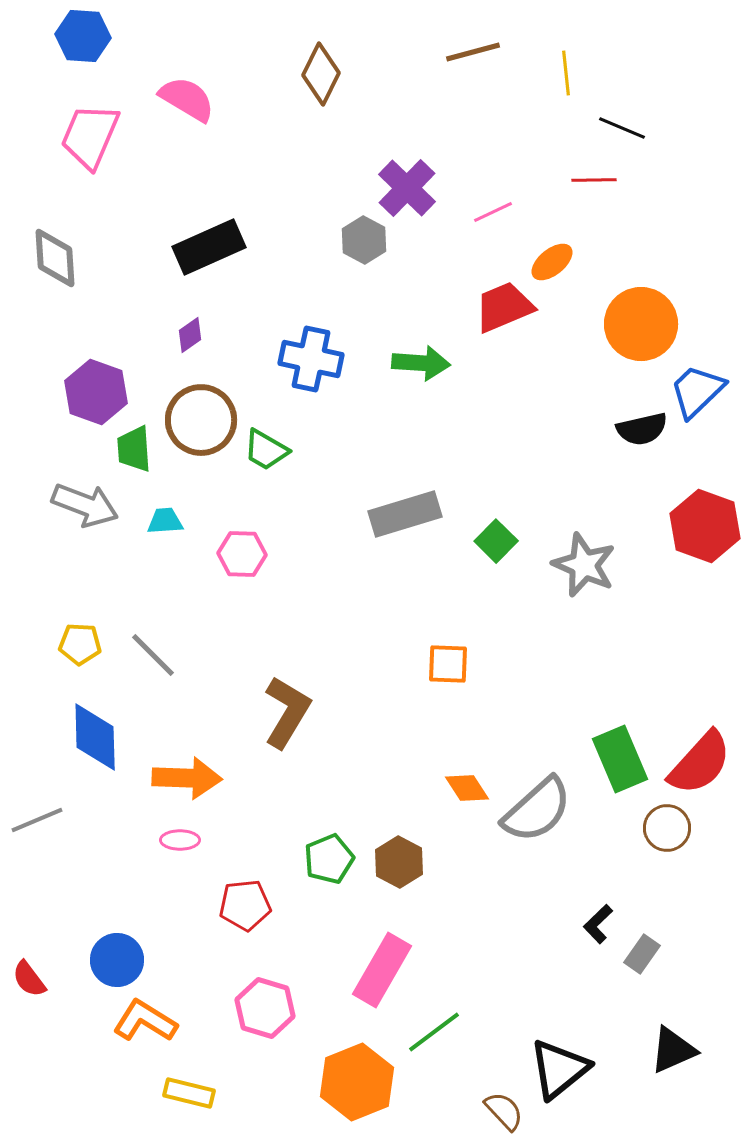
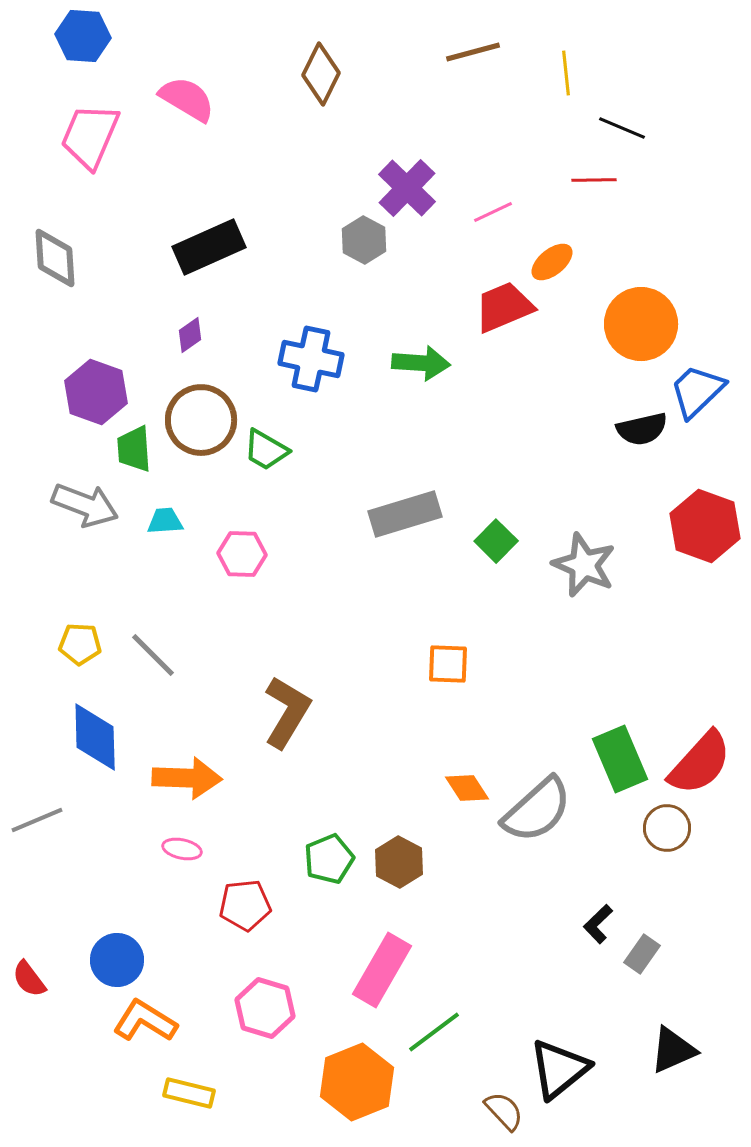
pink ellipse at (180, 840): moved 2 px right, 9 px down; rotated 12 degrees clockwise
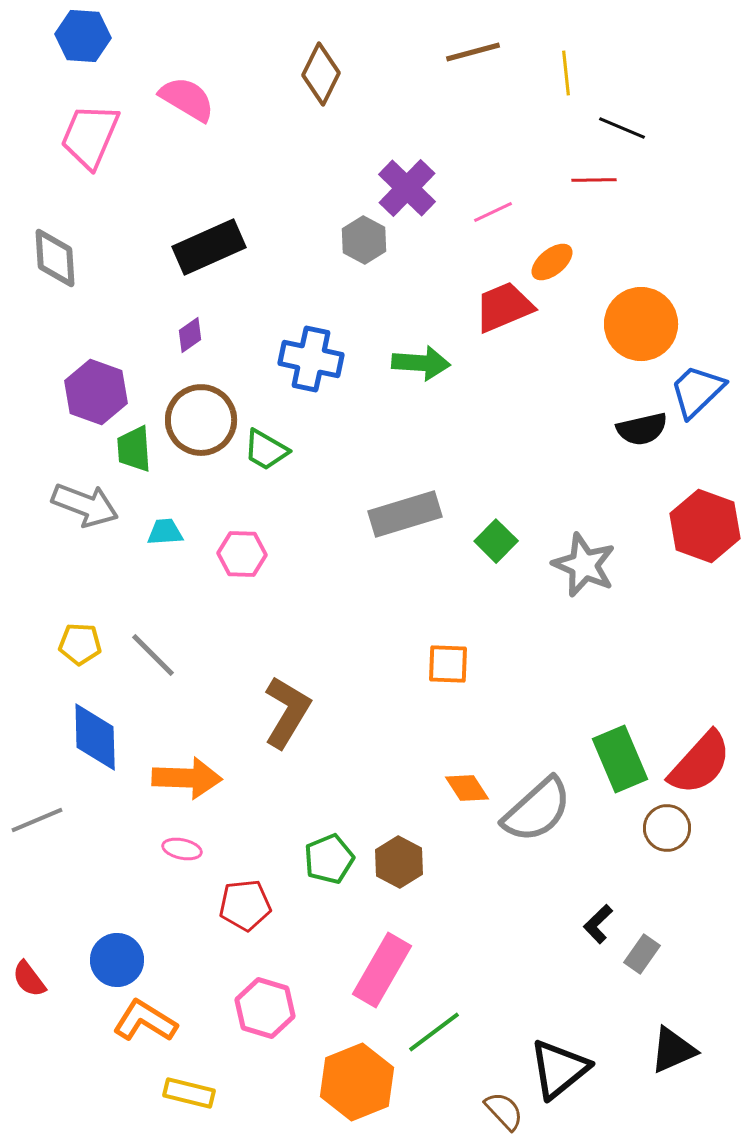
cyan trapezoid at (165, 521): moved 11 px down
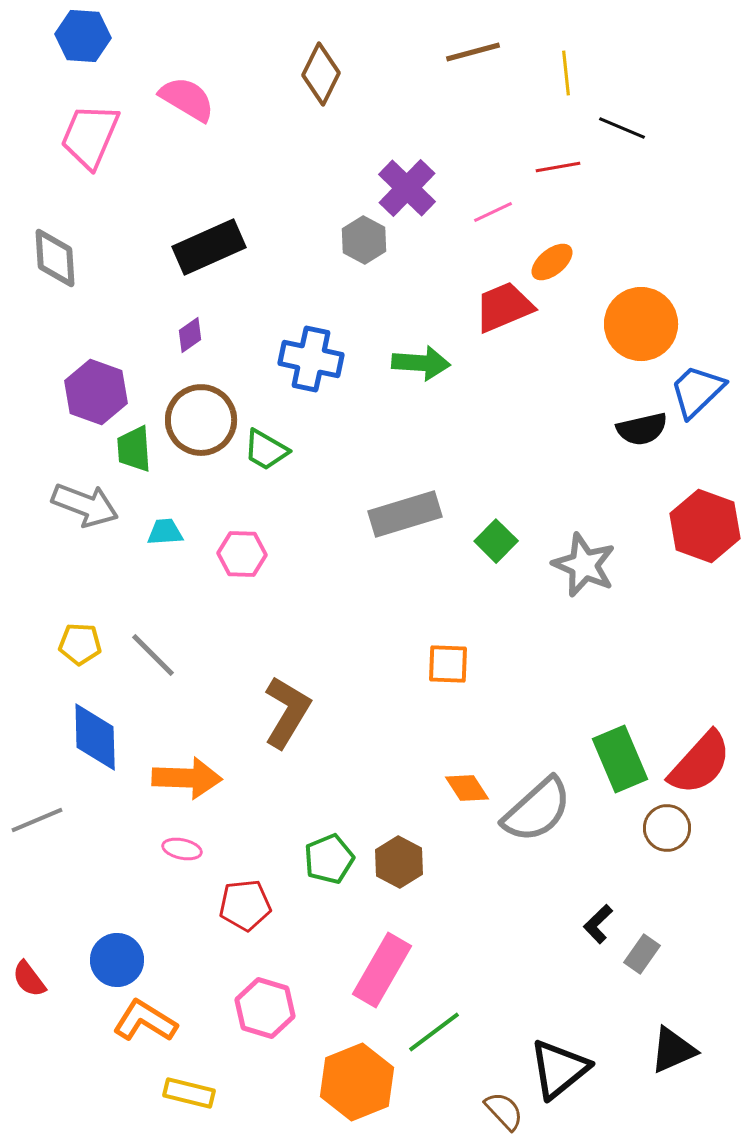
red line at (594, 180): moved 36 px left, 13 px up; rotated 9 degrees counterclockwise
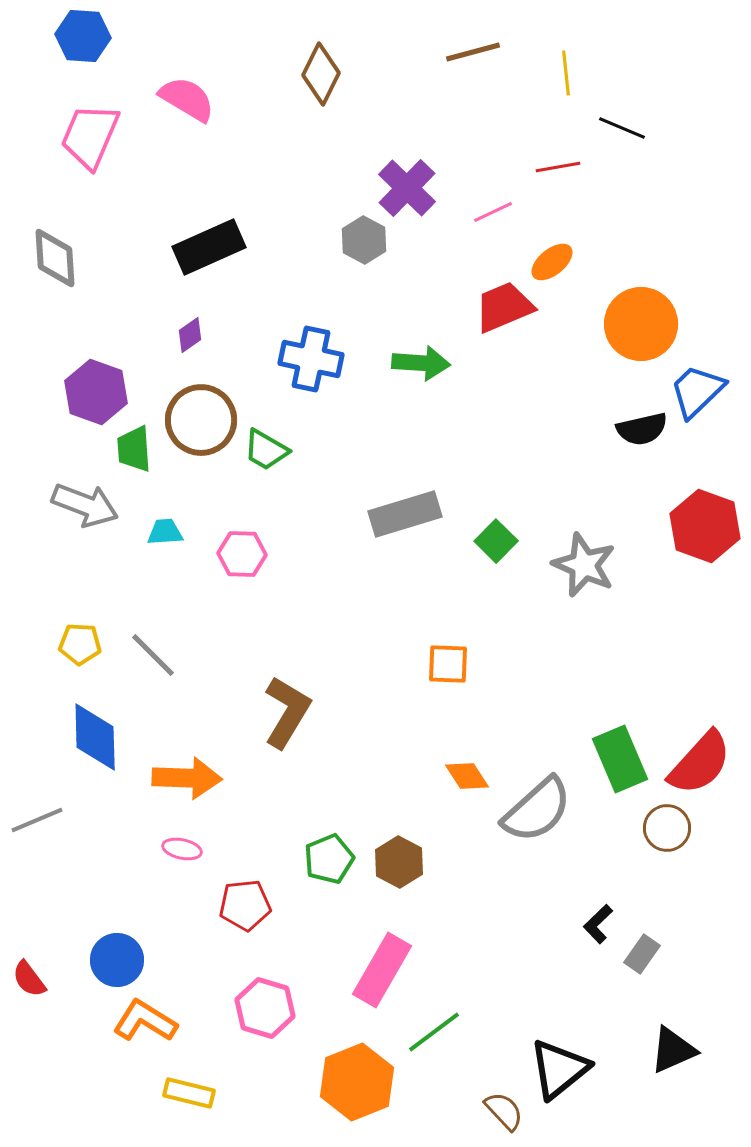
orange diamond at (467, 788): moved 12 px up
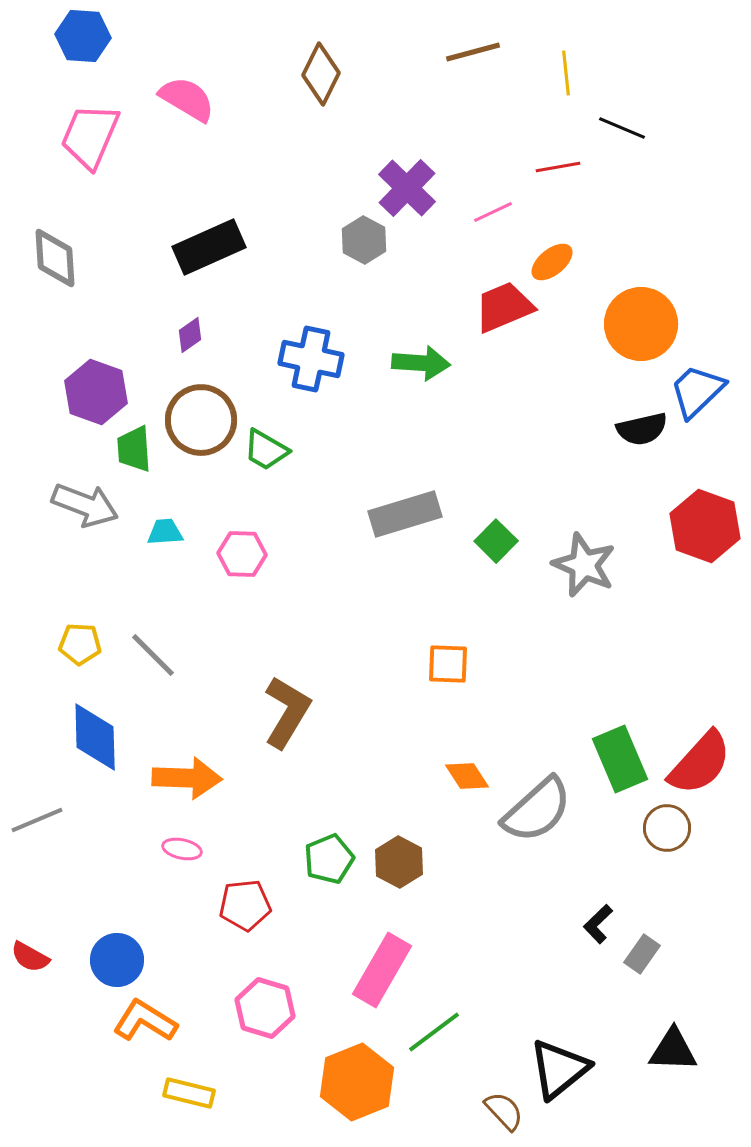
red semicircle at (29, 979): moved 1 px right, 22 px up; rotated 24 degrees counterclockwise
black triangle at (673, 1050): rotated 26 degrees clockwise
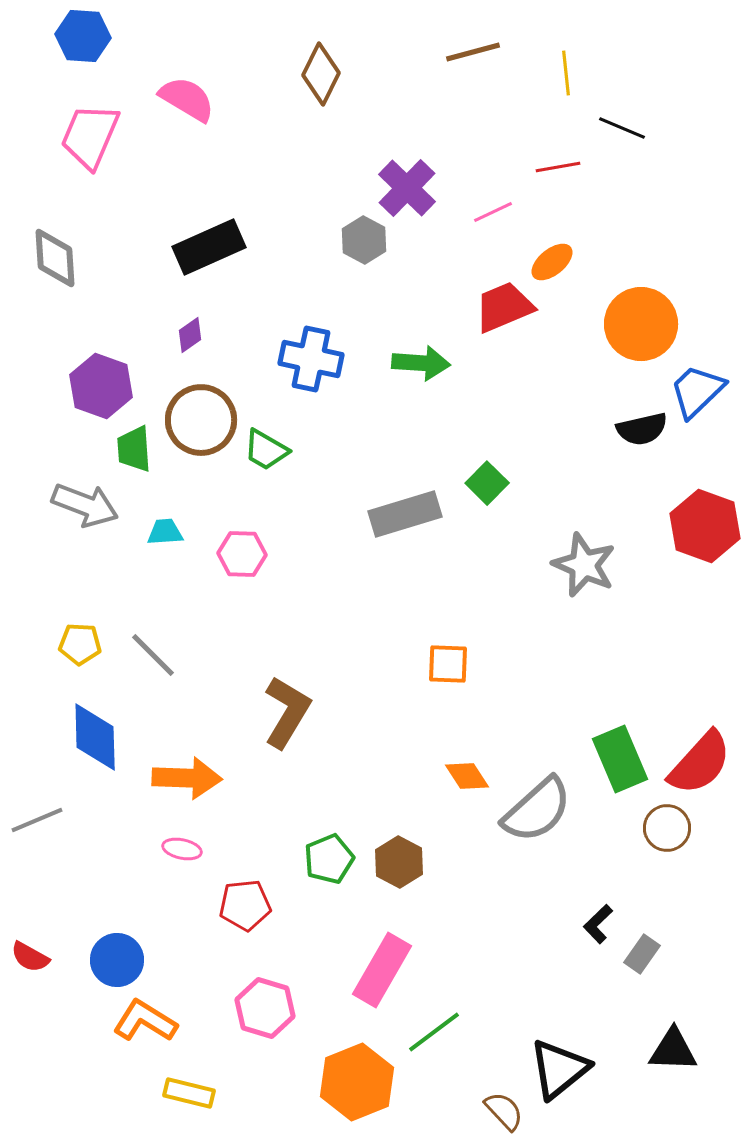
purple hexagon at (96, 392): moved 5 px right, 6 px up
green square at (496, 541): moved 9 px left, 58 px up
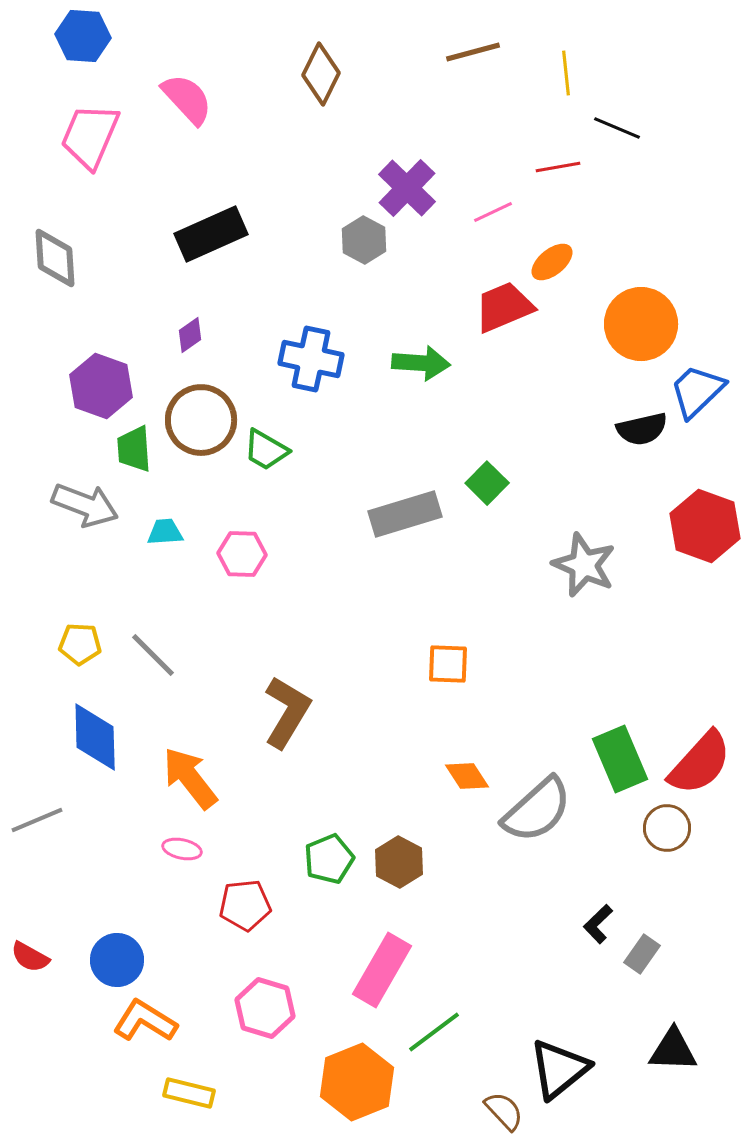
pink semicircle at (187, 99): rotated 16 degrees clockwise
black line at (622, 128): moved 5 px left
black rectangle at (209, 247): moved 2 px right, 13 px up
orange arrow at (187, 778): moved 3 px right; rotated 130 degrees counterclockwise
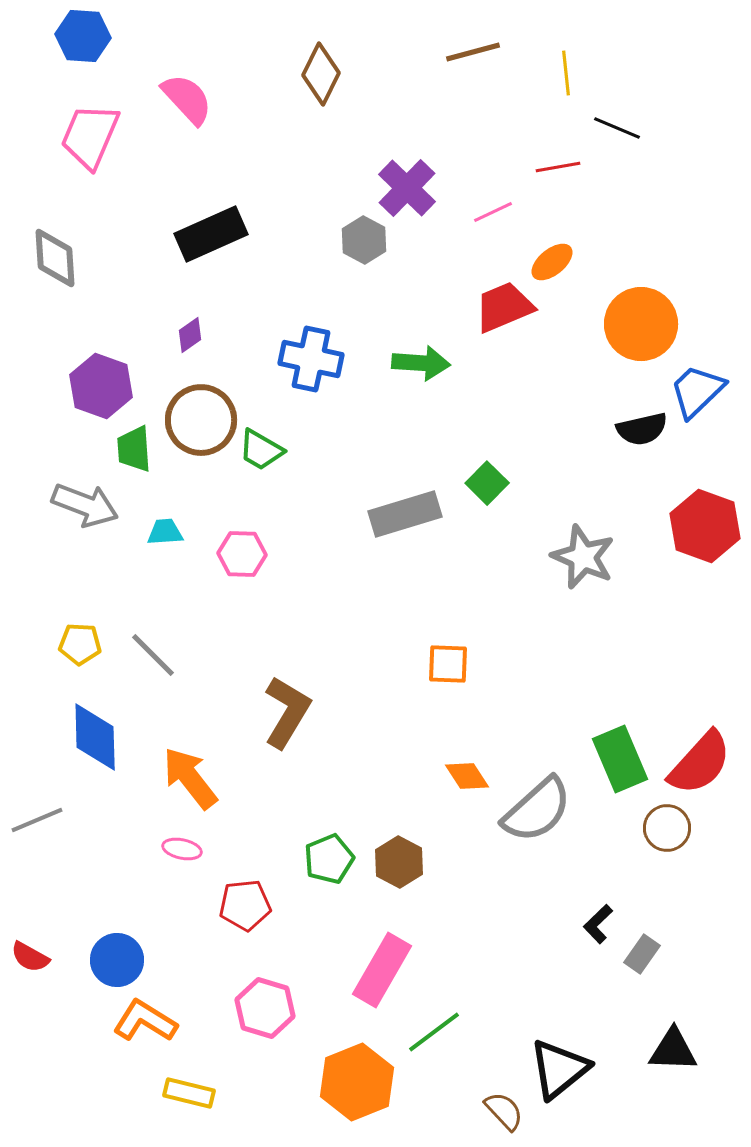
green trapezoid at (266, 450): moved 5 px left
gray star at (584, 565): moved 1 px left, 8 px up
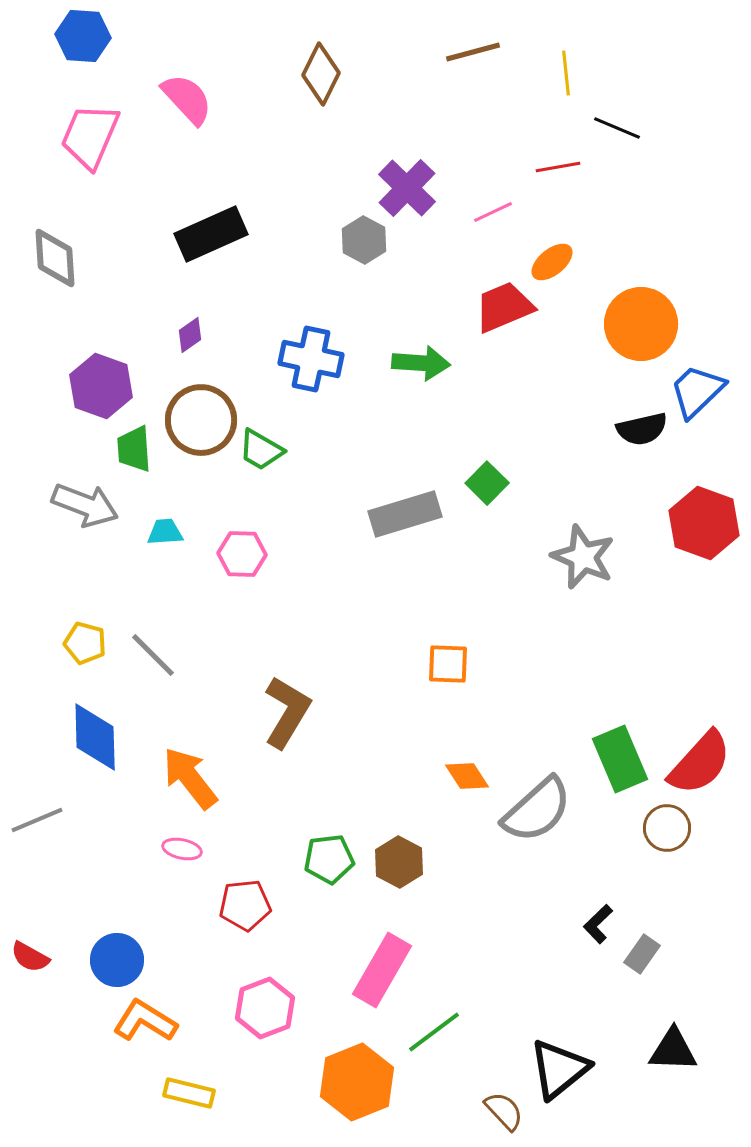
red hexagon at (705, 526): moved 1 px left, 3 px up
yellow pentagon at (80, 644): moved 5 px right, 1 px up; rotated 12 degrees clockwise
green pentagon at (329, 859): rotated 15 degrees clockwise
pink hexagon at (265, 1008): rotated 22 degrees clockwise
